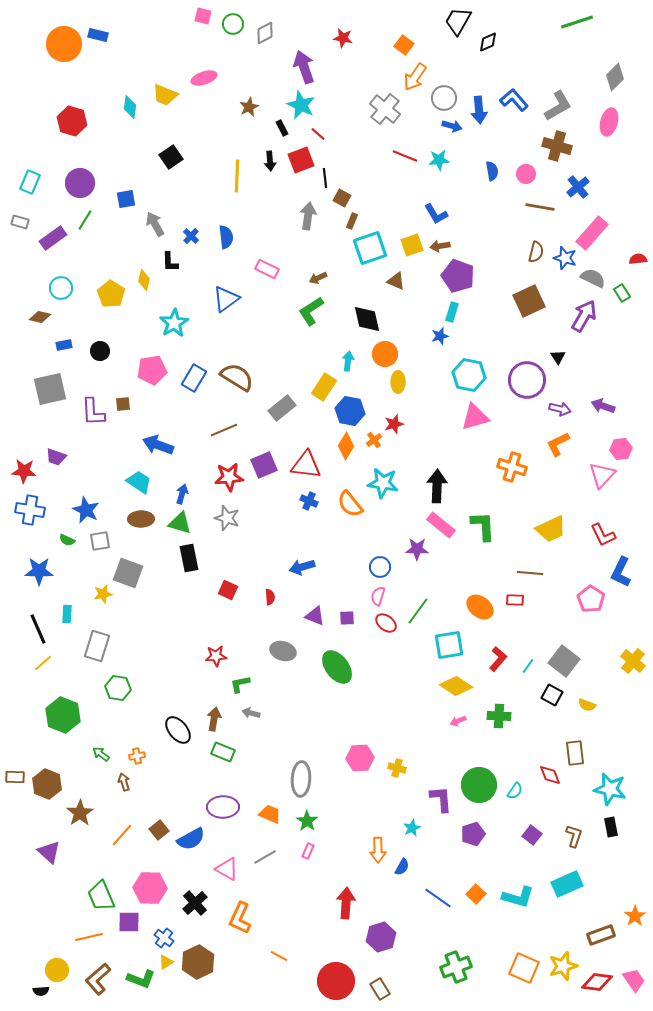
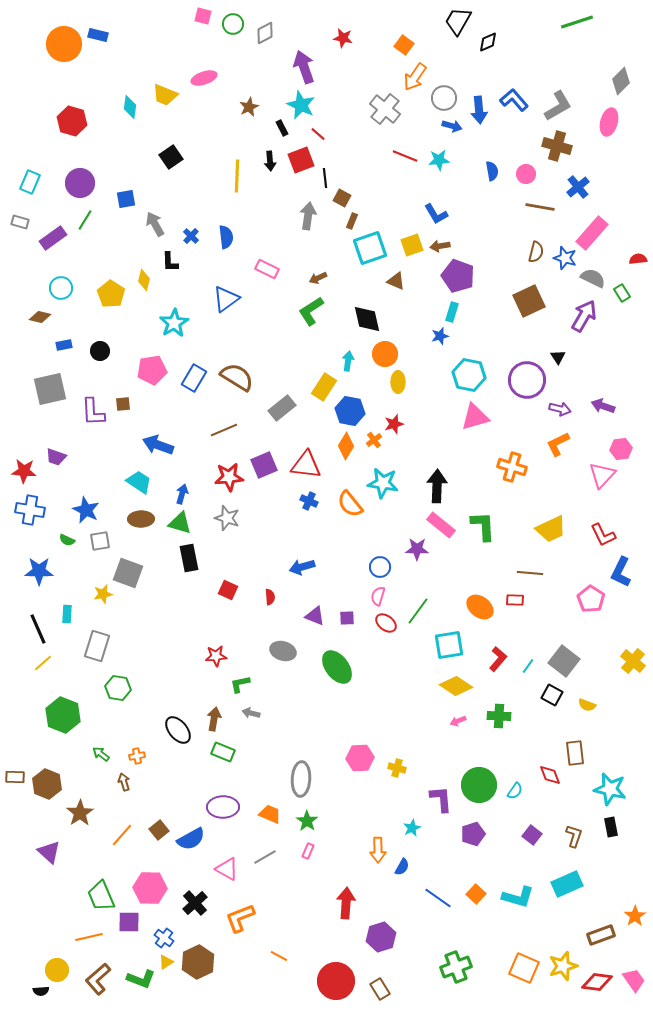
gray diamond at (615, 77): moved 6 px right, 4 px down
orange L-shape at (240, 918): rotated 44 degrees clockwise
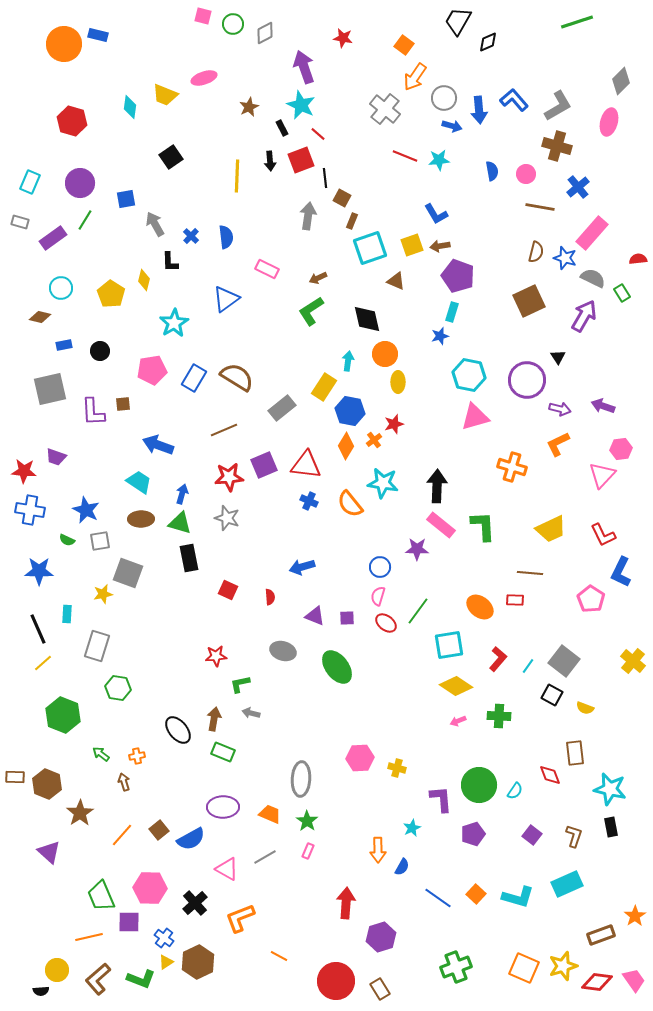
yellow semicircle at (587, 705): moved 2 px left, 3 px down
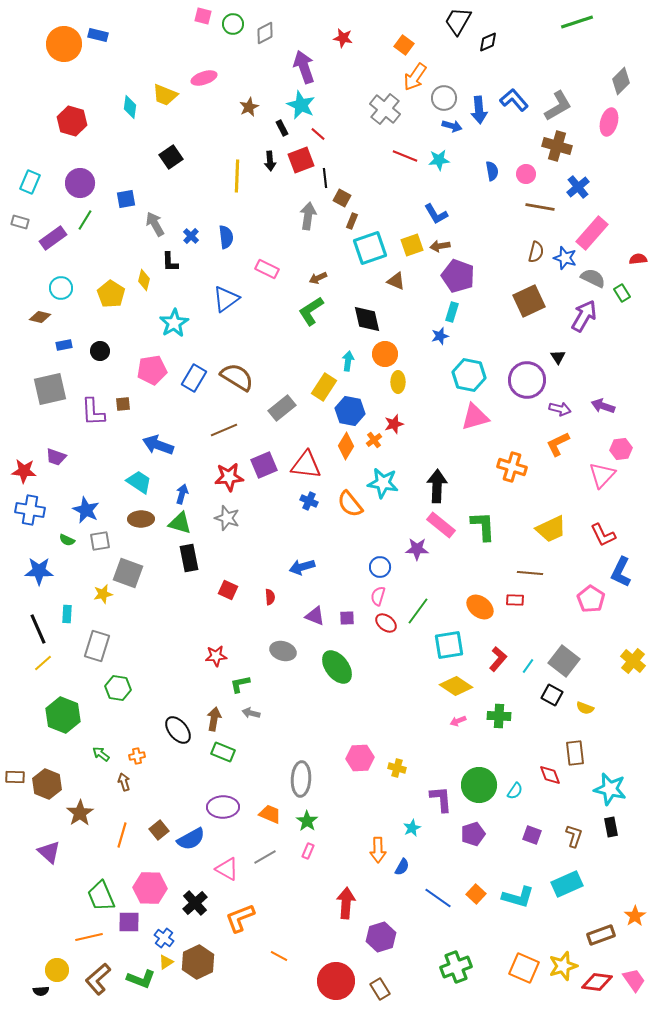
orange line at (122, 835): rotated 25 degrees counterclockwise
purple square at (532, 835): rotated 18 degrees counterclockwise
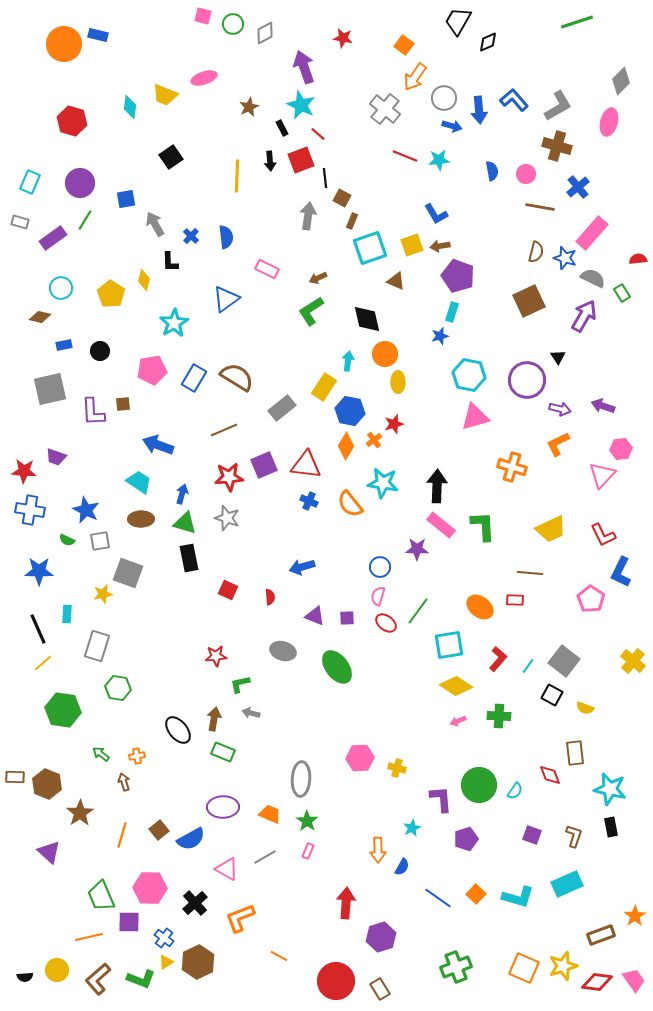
green triangle at (180, 523): moved 5 px right
green hexagon at (63, 715): moved 5 px up; rotated 12 degrees counterclockwise
purple pentagon at (473, 834): moved 7 px left, 5 px down
black semicircle at (41, 991): moved 16 px left, 14 px up
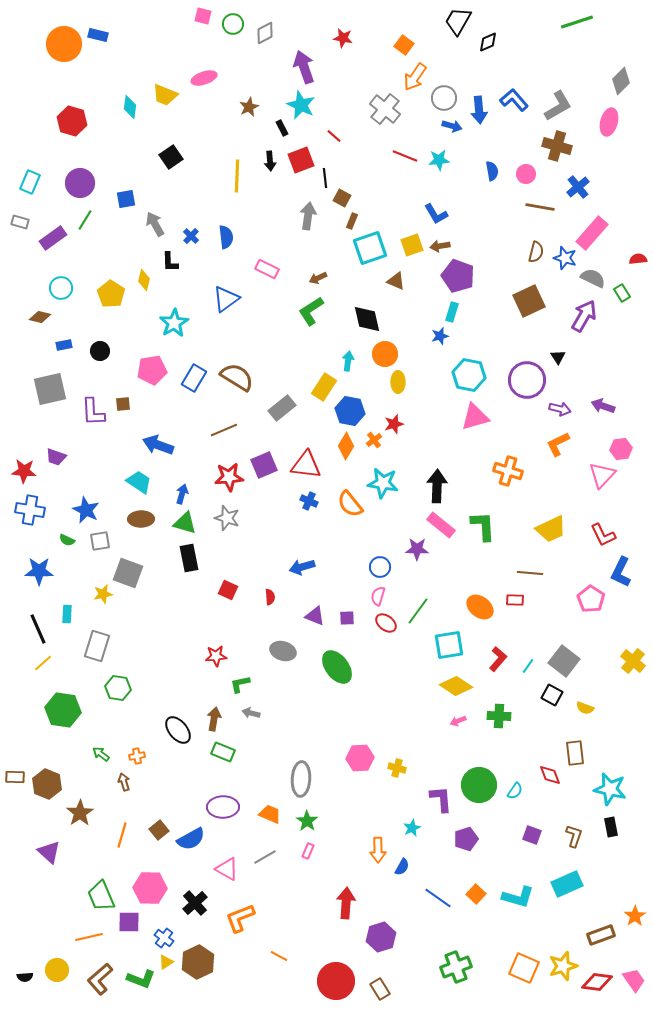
red line at (318, 134): moved 16 px right, 2 px down
orange cross at (512, 467): moved 4 px left, 4 px down
brown L-shape at (98, 979): moved 2 px right
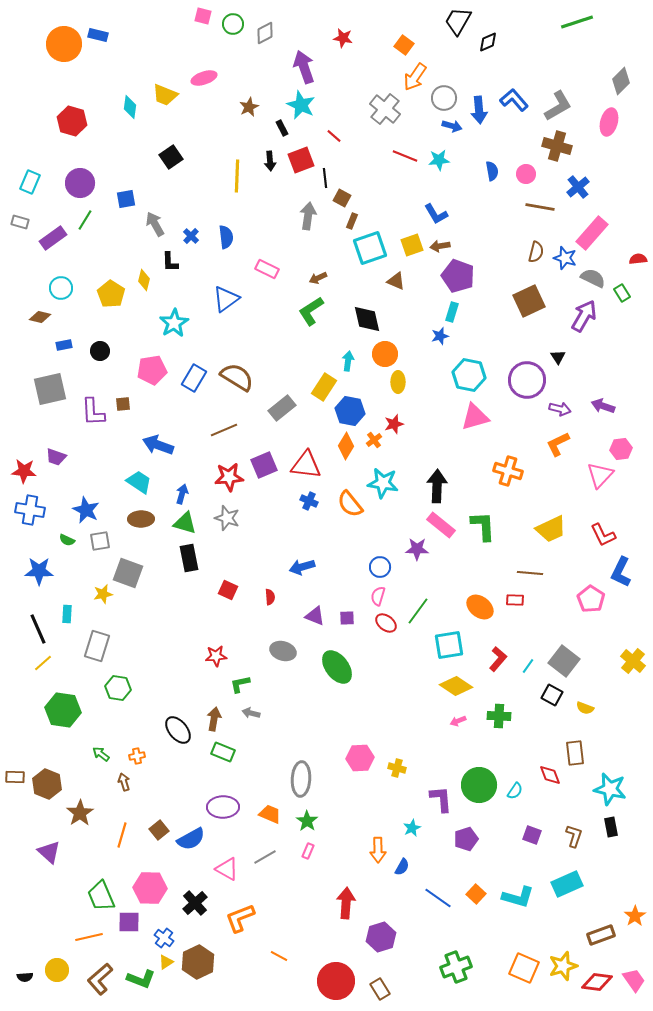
pink triangle at (602, 475): moved 2 px left
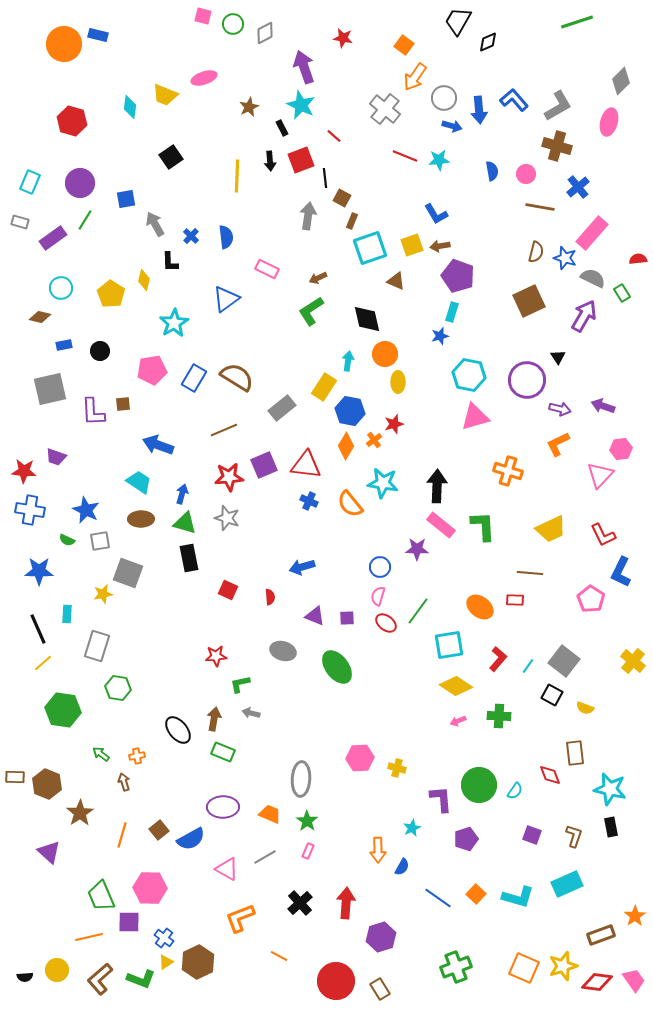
black cross at (195, 903): moved 105 px right
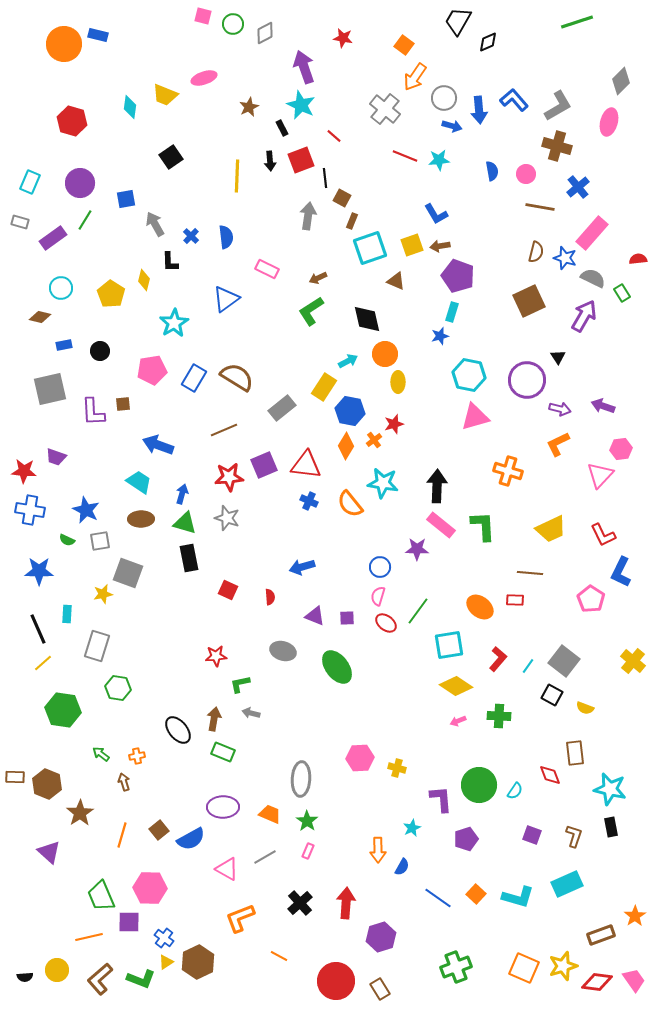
cyan arrow at (348, 361): rotated 54 degrees clockwise
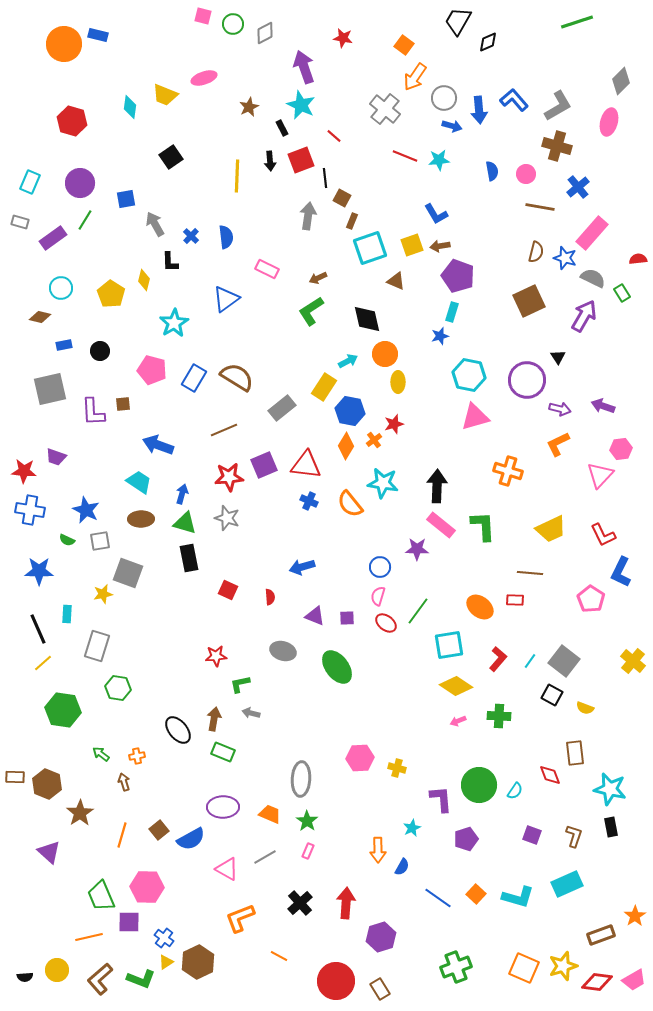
pink pentagon at (152, 370): rotated 24 degrees clockwise
cyan line at (528, 666): moved 2 px right, 5 px up
pink hexagon at (150, 888): moved 3 px left, 1 px up
pink trapezoid at (634, 980): rotated 95 degrees clockwise
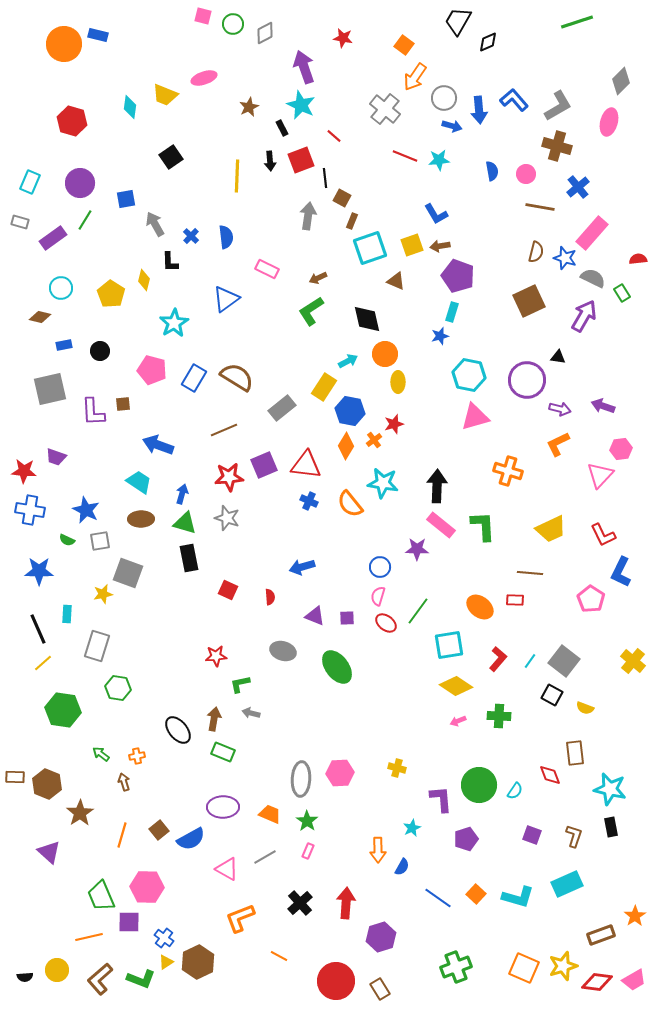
black triangle at (558, 357): rotated 49 degrees counterclockwise
pink hexagon at (360, 758): moved 20 px left, 15 px down
